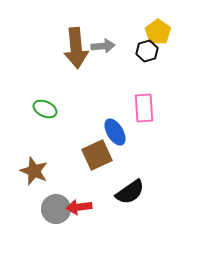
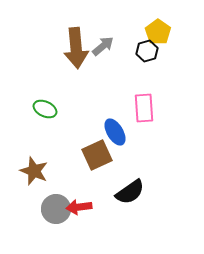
gray arrow: rotated 35 degrees counterclockwise
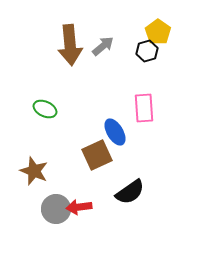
brown arrow: moved 6 px left, 3 px up
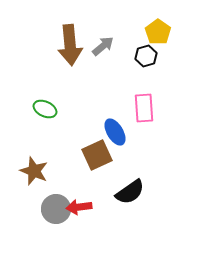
black hexagon: moved 1 px left, 5 px down
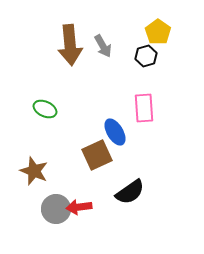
gray arrow: rotated 100 degrees clockwise
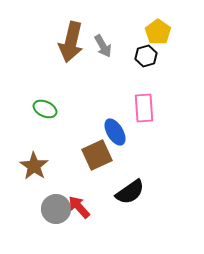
brown arrow: moved 1 px right, 3 px up; rotated 18 degrees clockwise
brown star: moved 5 px up; rotated 12 degrees clockwise
red arrow: rotated 55 degrees clockwise
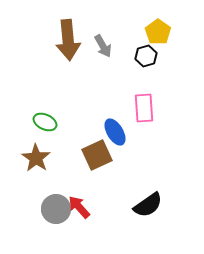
brown arrow: moved 3 px left, 2 px up; rotated 18 degrees counterclockwise
green ellipse: moved 13 px down
brown star: moved 2 px right, 8 px up
black semicircle: moved 18 px right, 13 px down
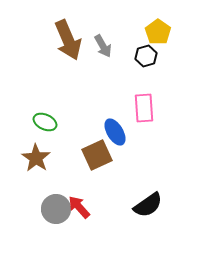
brown arrow: rotated 18 degrees counterclockwise
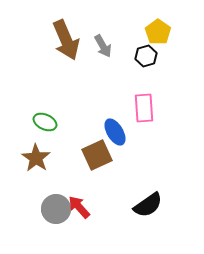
brown arrow: moved 2 px left
